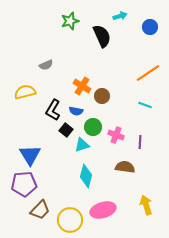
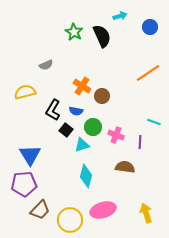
green star: moved 4 px right, 11 px down; rotated 24 degrees counterclockwise
cyan line: moved 9 px right, 17 px down
yellow arrow: moved 8 px down
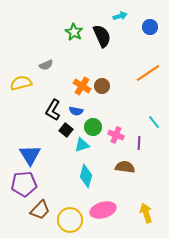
yellow semicircle: moved 4 px left, 9 px up
brown circle: moved 10 px up
cyan line: rotated 32 degrees clockwise
purple line: moved 1 px left, 1 px down
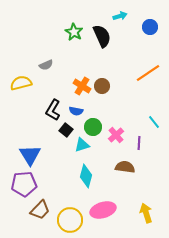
pink cross: rotated 28 degrees clockwise
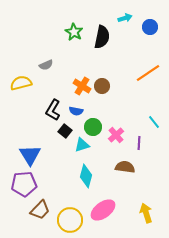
cyan arrow: moved 5 px right, 2 px down
black semicircle: moved 1 px down; rotated 35 degrees clockwise
black square: moved 1 px left, 1 px down
pink ellipse: rotated 20 degrees counterclockwise
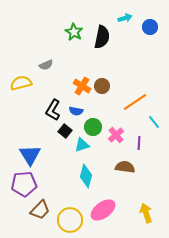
orange line: moved 13 px left, 29 px down
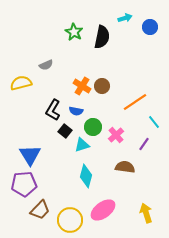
purple line: moved 5 px right, 1 px down; rotated 32 degrees clockwise
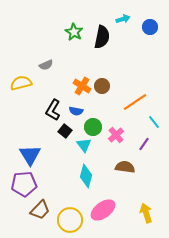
cyan arrow: moved 2 px left, 1 px down
cyan triangle: moved 2 px right; rotated 49 degrees counterclockwise
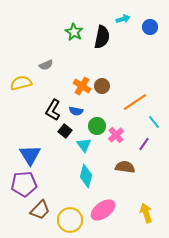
green circle: moved 4 px right, 1 px up
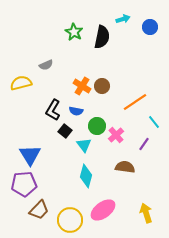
brown trapezoid: moved 1 px left
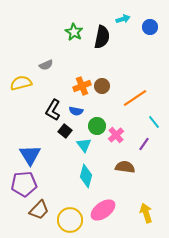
orange cross: rotated 36 degrees clockwise
orange line: moved 4 px up
